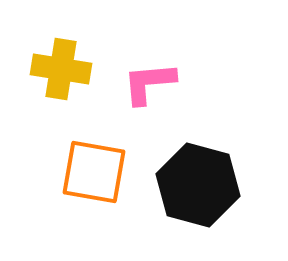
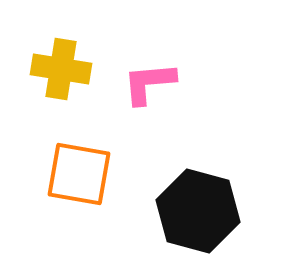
orange square: moved 15 px left, 2 px down
black hexagon: moved 26 px down
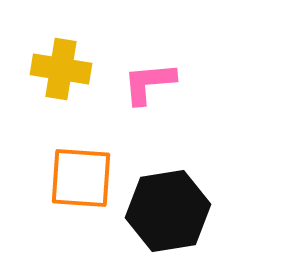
orange square: moved 2 px right, 4 px down; rotated 6 degrees counterclockwise
black hexagon: moved 30 px left; rotated 24 degrees counterclockwise
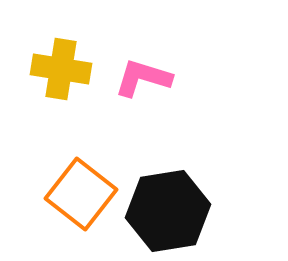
pink L-shape: moved 6 px left, 5 px up; rotated 22 degrees clockwise
orange square: moved 16 px down; rotated 34 degrees clockwise
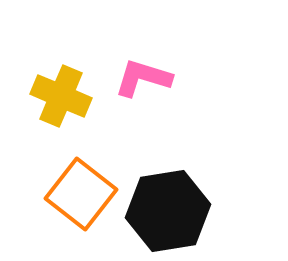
yellow cross: moved 27 px down; rotated 14 degrees clockwise
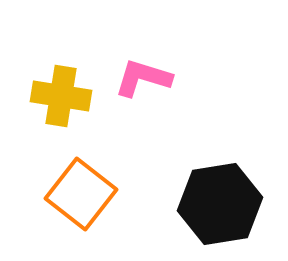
yellow cross: rotated 14 degrees counterclockwise
black hexagon: moved 52 px right, 7 px up
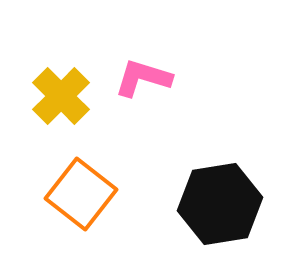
yellow cross: rotated 36 degrees clockwise
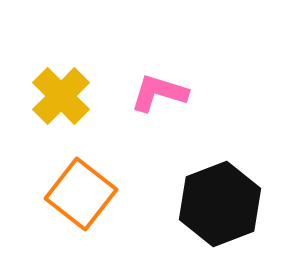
pink L-shape: moved 16 px right, 15 px down
black hexagon: rotated 12 degrees counterclockwise
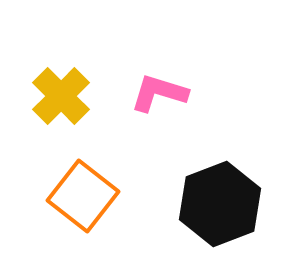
orange square: moved 2 px right, 2 px down
